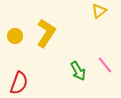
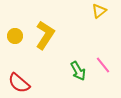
yellow L-shape: moved 1 px left, 2 px down
pink line: moved 2 px left
red semicircle: rotated 110 degrees clockwise
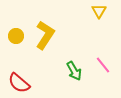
yellow triangle: rotated 21 degrees counterclockwise
yellow circle: moved 1 px right
green arrow: moved 4 px left
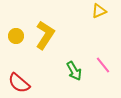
yellow triangle: rotated 35 degrees clockwise
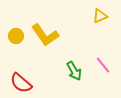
yellow triangle: moved 1 px right, 5 px down
yellow L-shape: rotated 112 degrees clockwise
red semicircle: moved 2 px right
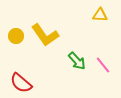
yellow triangle: moved 1 px up; rotated 28 degrees clockwise
green arrow: moved 3 px right, 10 px up; rotated 12 degrees counterclockwise
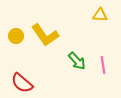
pink line: rotated 30 degrees clockwise
red semicircle: moved 1 px right
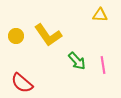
yellow L-shape: moved 3 px right
